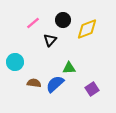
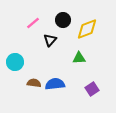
green triangle: moved 10 px right, 10 px up
blue semicircle: rotated 36 degrees clockwise
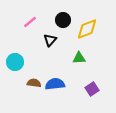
pink line: moved 3 px left, 1 px up
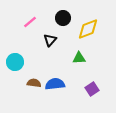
black circle: moved 2 px up
yellow diamond: moved 1 px right
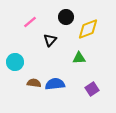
black circle: moved 3 px right, 1 px up
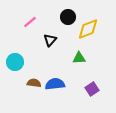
black circle: moved 2 px right
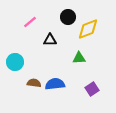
black triangle: rotated 48 degrees clockwise
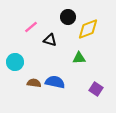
pink line: moved 1 px right, 5 px down
black triangle: rotated 16 degrees clockwise
blue semicircle: moved 2 px up; rotated 18 degrees clockwise
purple square: moved 4 px right; rotated 24 degrees counterclockwise
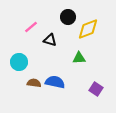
cyan circle: moved 4 px right
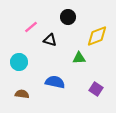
yellow diamond: moved 9 px right, 7 px down
brown semicircle: moved 12 px left, 11 px down
